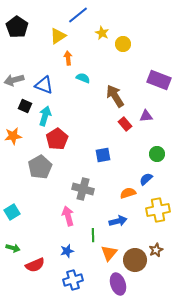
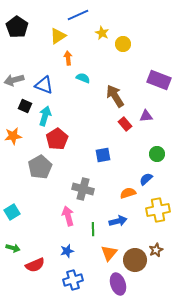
blue line: rotated 15 degrees clockwise
green line: moved 6 px up
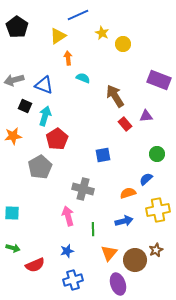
cyan square: moved 1 px down; rotated 35 degrees clockwise
blue arrow: moved 6 px right
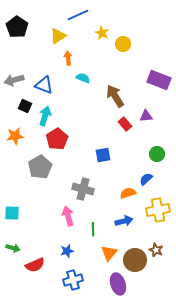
orange star: moved 2 px right
brown star: rotated 24 degrees counterclockwise
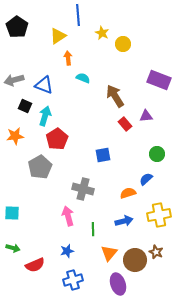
blue line: rotated 70 degrees counterclockwise
yellow cross: moved 1 px right, 5 px down
brown star: moved 2 px down
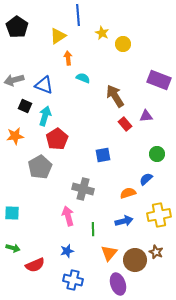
blue cross: rotated 30 degrees clockwise
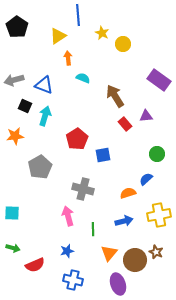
purple rectangle: rotated 15 degrees clockwise
red pentagon: moved 20 px right
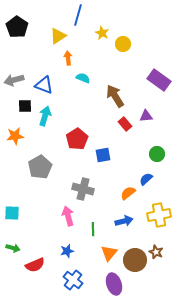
blue line: rotated 20 degrees clockwise
black square: rotated 24 degrees counterclockwise
orange semicircle: rotated 21 degrees counterclockwise
blue cross: rotated 24 degrees clockwise
purple ellipse: moved 4 px left
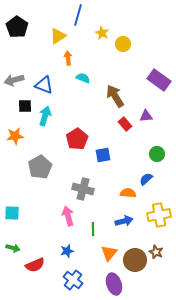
orange semicircle: rotated 42 degrees clockwise
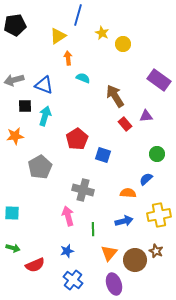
black pentagon: moved 2 px left, 2 px up; rotated 30 degrees clockwise
blue square: rotated 28 degrees clockwise
gray cross: moved 1 px down
brown star: moved 1 px up
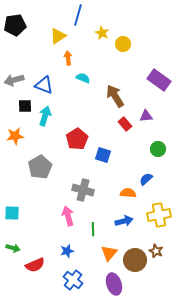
green circle: moved 1 px right, 5 px up
